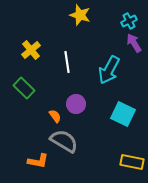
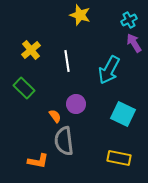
cyan cross: moved 1 px up
white line: moved 1 px up
gray semicircle: rotated 128 degrees counterclockwise
yellow rectangle: moved 13 px left, 4 px up
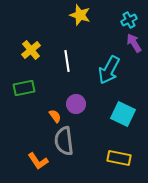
green rectangle: rotated 55 degrees counterclockwise
orange L-shape: rotated 45 degrees clockwise
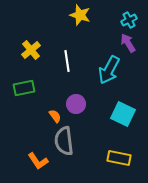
purple arrow: moved 6 px left
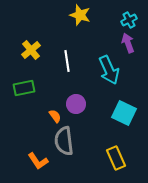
purple arrow: rotated 12 degrees clockwise
cyan arrow: rotated 52 degrees counterclockwise
cyan square: moved 1 px right, 1 px up
yellow rectangle: moved 3 px left; rotated 55 degrees clockwise
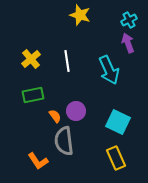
yellow cross: moved 9 px down
green rectangle: moved 9 px right, 7 px down
purple circle: moved 7 px down
cyan square: moved 6 px left, 9 px down
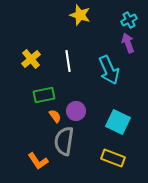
white line: moved 1 px right
green rectangle: moved 11 px right
gray semicircle: rotated 16 degrees clockwise
yellow rectangle: moved 3 px left; rotated 45 degrees counterclockwise
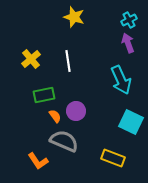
yellow star: moved 6 px left, 2 px down
cyan arrow: moved 12 px right, 10 px down
cyan square: moved 13 px right
gray semicircle: rotated 104 degrees clockwise
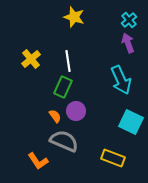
cyan cross: rotated 14 degrees counterclockwise
green rectangle: moved 19 px right, 8 px up; rotated 55 degrees counterclockwise
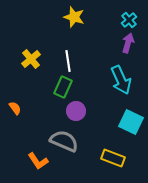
purple arrow: rotated 36 degrees clockwise
orange semicircle: moved 40 px left, 8 px up
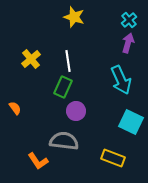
gray semicircle: rotated 16 degrees counterclockwise
